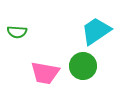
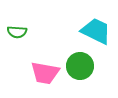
cyan trapezoid: rotated 60 degrees clockwise
green circle: moved 3 px left
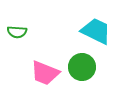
green circle: moved 2 px right, 1 px down
pink trapezoid: rotated 12 degrees clockwise
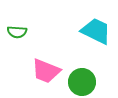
green circle: moved 15 px down
pink trapezoid: moved 1 px right, 2 px up
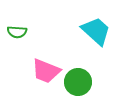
cyan trapezoid: rotated 16 degrees clockwise
green circle: moved 4 px left
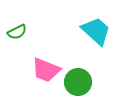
green semicircle: rotated 30 degrees counterclockwise
pink trapezoid: moved 1 px up
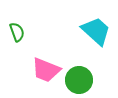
green semicircle: rotated 84 degrees counterclockwise
green circle: moved 1 px right, 2 px up
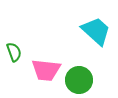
green semicircle: moved 3 px left, 20 px down
pink trapezoid: rotated 16 degrees counterclockwise
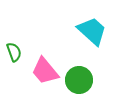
cyan trapezoid: moved 4 px left
pink trapezoid: moved 1 px left, 1 px down; rotated 44 degrees clockwise
